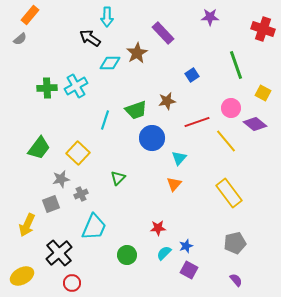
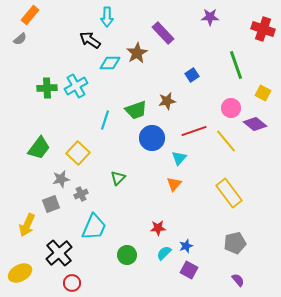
black arrow at (90, 38): moved 2 px down
red line at (197, 122): moved 3 px left, 9 px down
yellow ellipse at (22, 276): moved 2 px left, 3 px up
purple semicircle at (236, 280): moved 2 px right
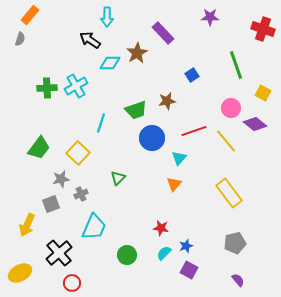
gray semicircle at (20, 39): rotated 32 degrees counterclockwise
cyan line at (105, 120): moved 4 px left, 3 px down
red star at (158, 228): moved 3 px right; rotated 14 degrees clockwise
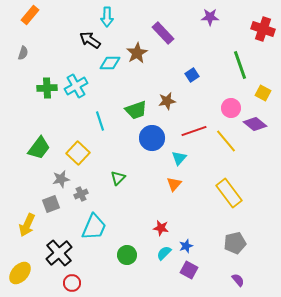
gray semicircle at (20, 39): moved 3 px right, 14 px down
green line at (236, 65): moved 4 px right
cyan line at (101, 123): moved 1 px left, 2 px up; rotated 36 degrees counterclockwise
yellow ellipse at (20, 273): rotated 20 degrees counterclockwise
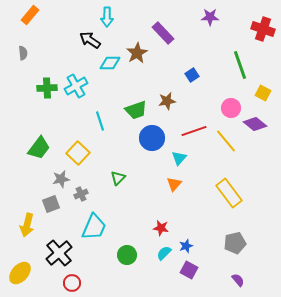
gray semicircle at (23, 53): rotated 24 degrees counterclockwise
yellow arrow at (27, 225): rotated 10 degrees counterclockwise
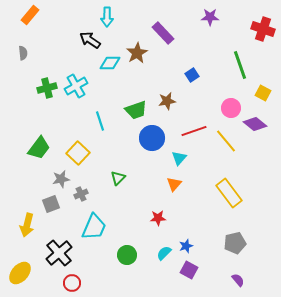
green cross at (47, 88): rotated 12 degrees counterclockwise
red star at (161, 228): moved 3 px left, 10 px up; rotated 14 degrees counterclockwise
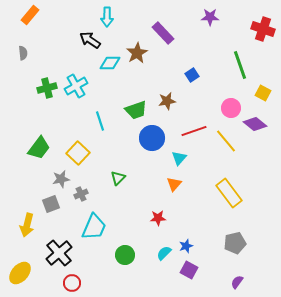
green circle at (127, 255): moved 2 px left
purple semicircle at (238, 280): moved 1 px left, 2 px down; rotated 104 degrees counterclockwise
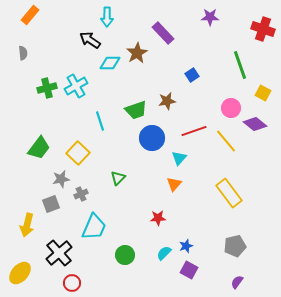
gray pentagon at (235, 243): moved 3 px down
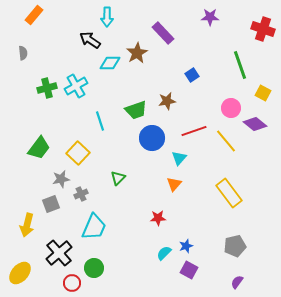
orange rectangle at (30, 15): moved 4 px right
green circle at (125, 255): moved 31 px left, 13 px down
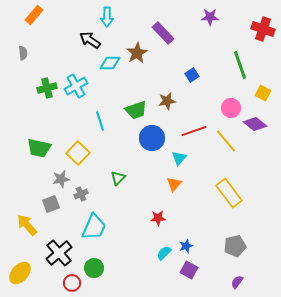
green trapezoid at (39, 148): rotated 65 degrees clockwise
yellow arrow at (27, 225): rotated 125 degrees clockwise
